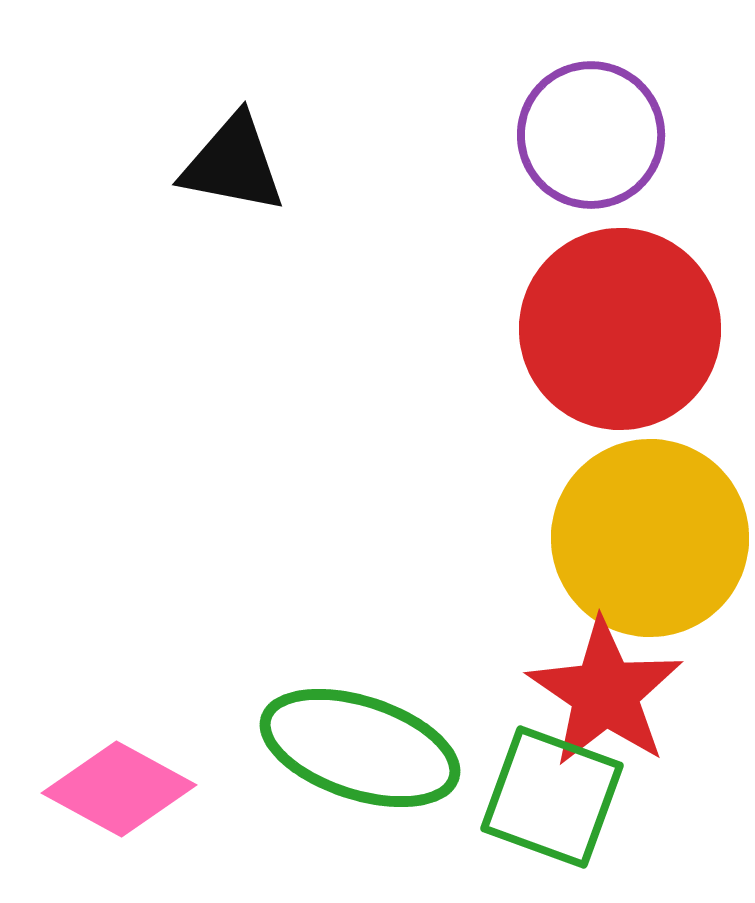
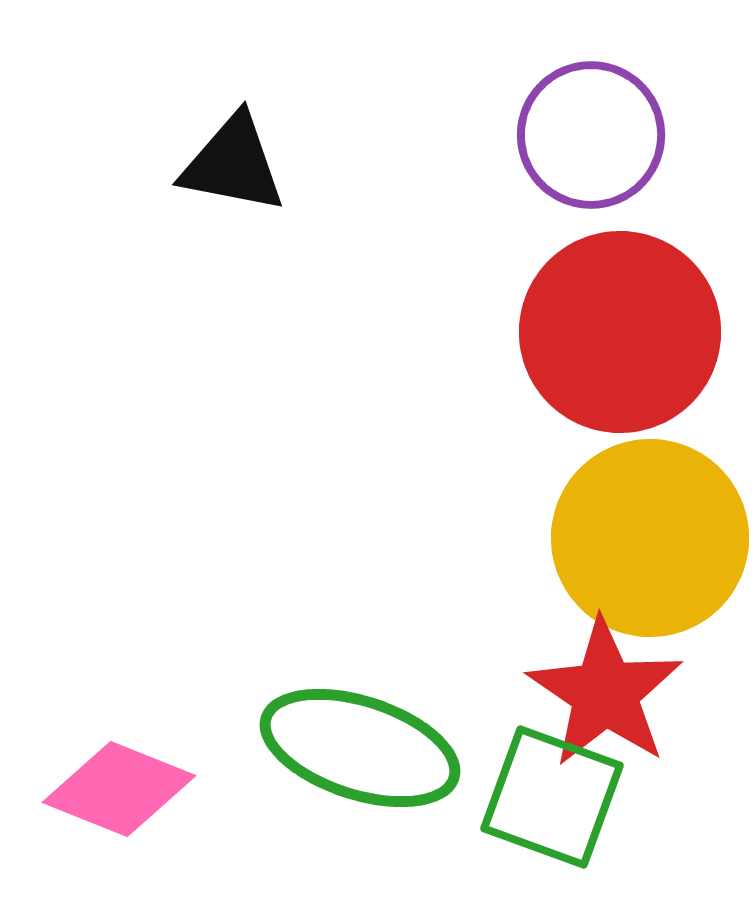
red circle: moved 3 px down
pink diamond: rotated 7 degrees counterclockwise
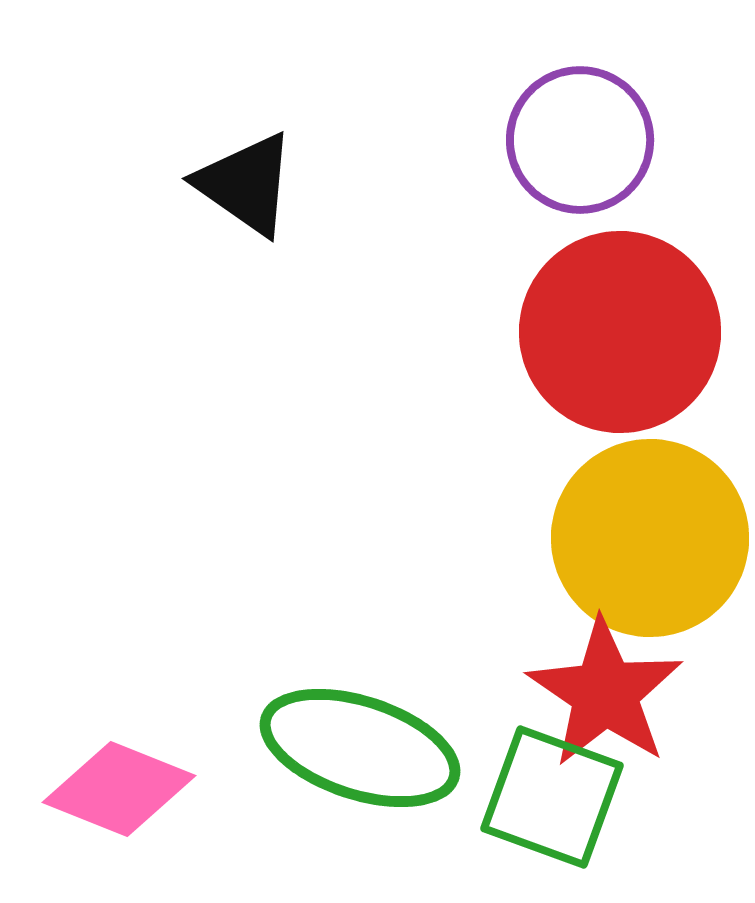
purple circle: moved 11 px left, 5 px down
black triangle: moved 13 px right, 20 px down; rotated 24 degrees clockwise
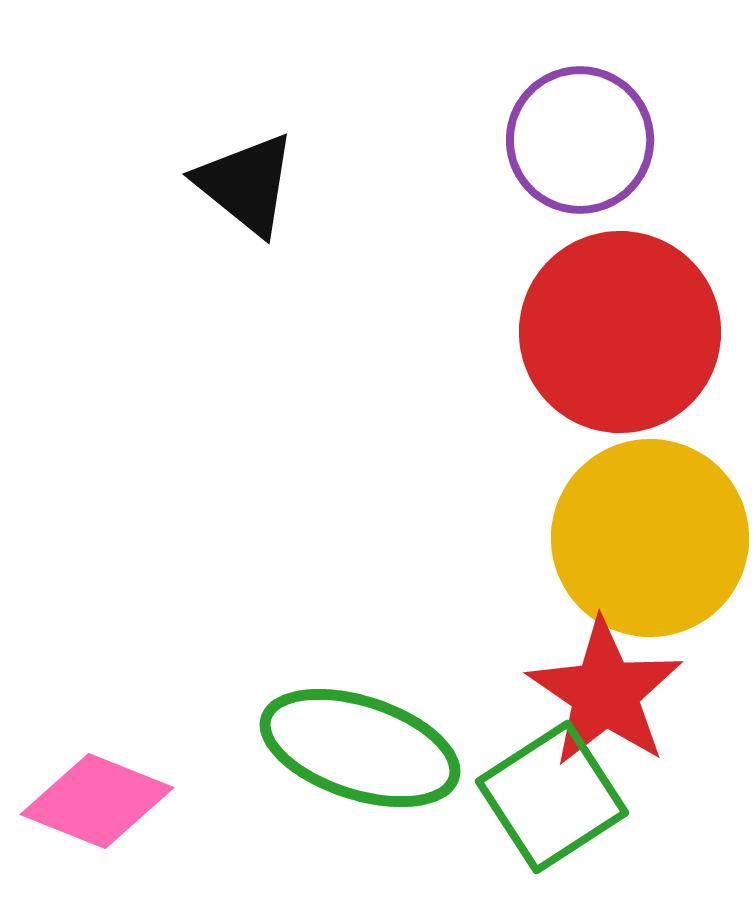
black triangle: rotated 4 degrees clockwise
pink diamond: moved 22 px left, 12 px down
green square: rotated 37 degrees clockwise
